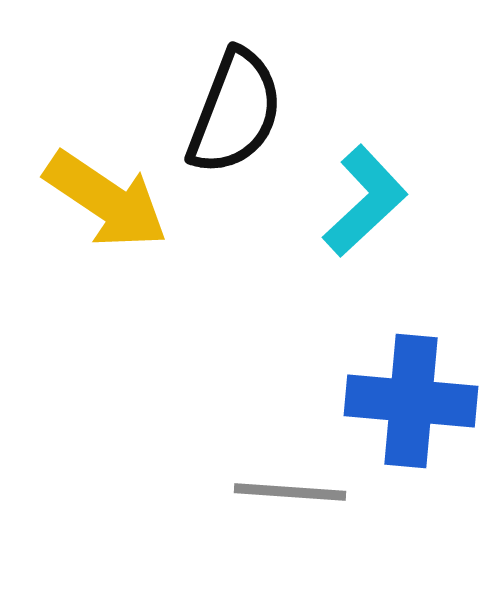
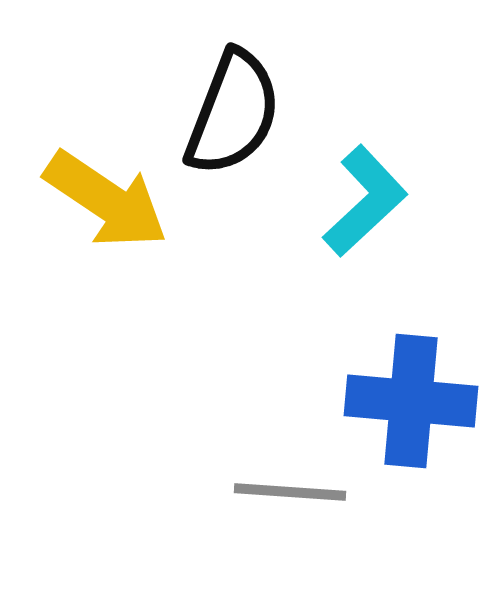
black semicircle: moved 2 px left, 1 px down
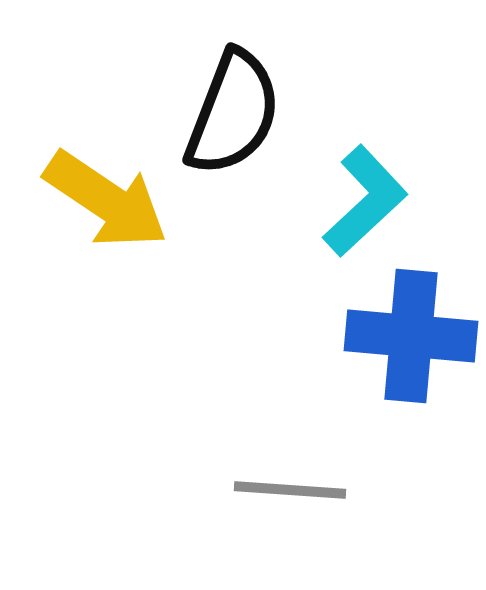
blue cross: moved 65 px up
gray line: moved 2 px up
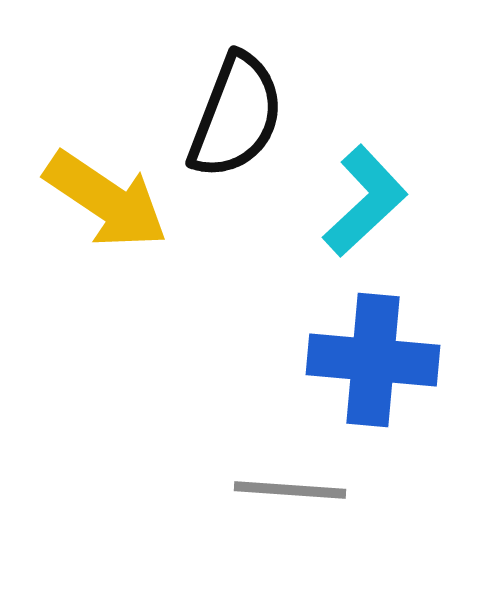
black semicircle: moved 3 px right, 3 px down
blue cross: moved 38 px left, 24 px down
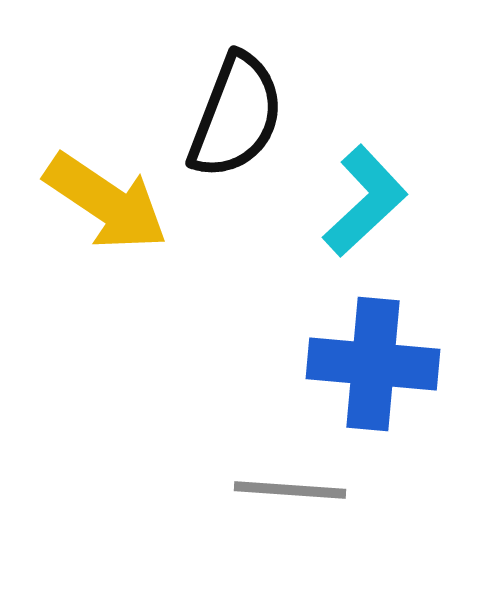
yellow arrow: moved 2 px down
blue cross: moved 4 px down
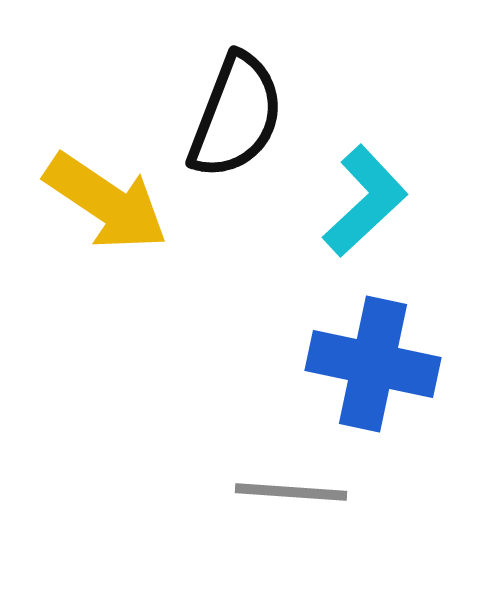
blue cross: rotated 7 degrees clockwise
gray line: moved 1 px right, 2 px down
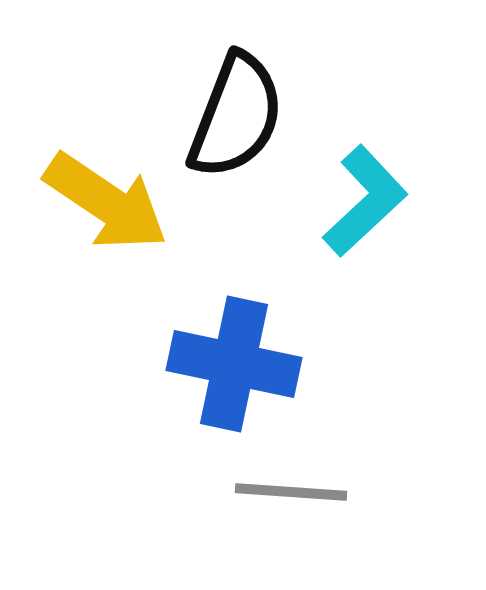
blue cross: moved 139 px left
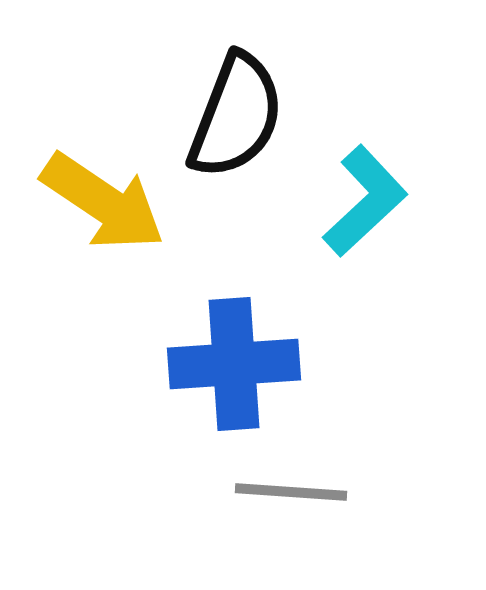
yellow arrow: moved 3 px left
blue cross: rotated 16 degrees counterclockwise
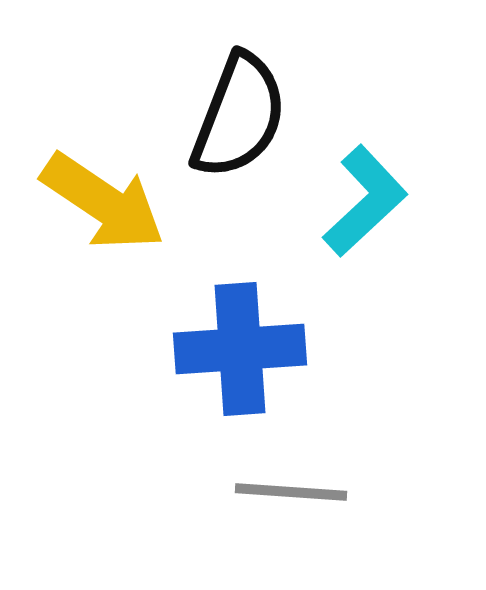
black semicircle: moved 3 px right
blue cross: moved 6 px right, 15 px up
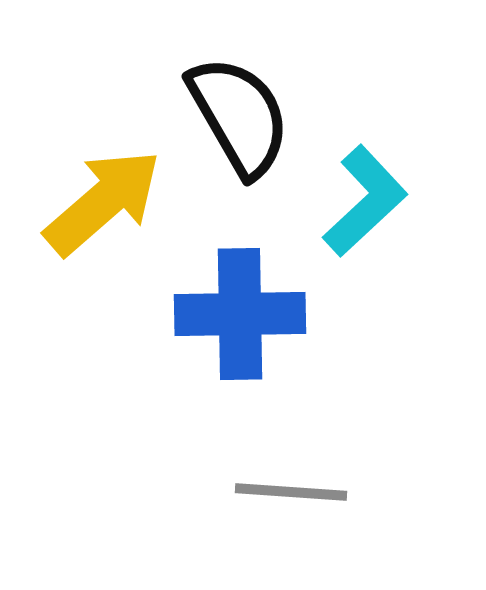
black semicircle: rotated 51 degrees counterclockwise
yellow arrow: rotated 75 degrees counterclockwise
blue cross: moved 35 px up; rotated 3 degrees clockwise
